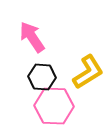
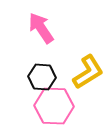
pink arrow: moved 9 px right, 9 px up
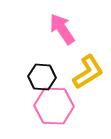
pink arrow: moved 21 px right, 1 px down
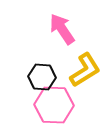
yellow L-shape: moved 3 px left, 2 px up
pink hexagon: moved 1 px up
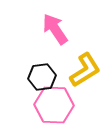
pink arrow: moved 7 px left
black hexagon: rotated 12 degrees counterclockwise
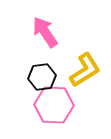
pink arrow: moved 10 px left, 3 px down
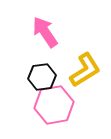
pink hexagon: rotated 12 degrees counterclockwise
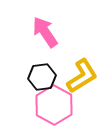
yellow L-shape: moved 3 px left, 6 px down
pink hexagon: rotated 21 degrees counterclockwise
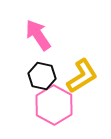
pink arrow: moved 7 px left, 3 px down
black hexagon: moved 1 px up; rotated 20 degrees clockwise
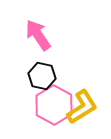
yellow L-shape: moved 31 px down
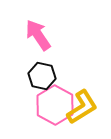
pink hexagon: moved 1 px right
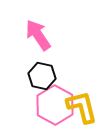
yellow L-shape: rotated 72 degrees counterclockwise
